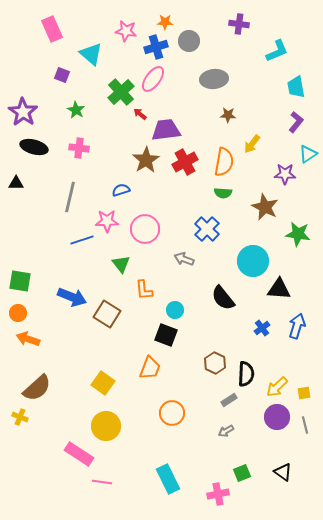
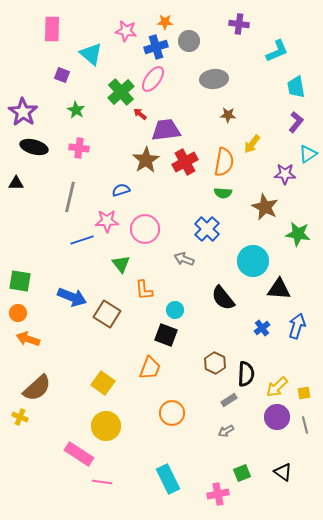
pink rectangle at (52, 29): rotated 25 degrees clockwise
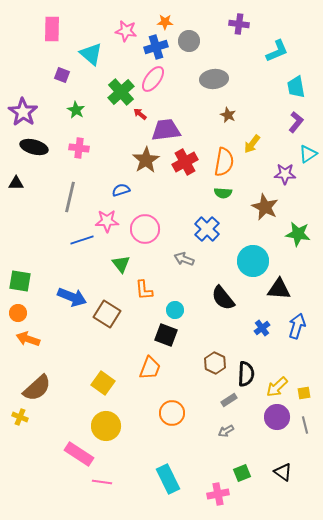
brown star at (228, 115): rotated 21 degrees clockwise
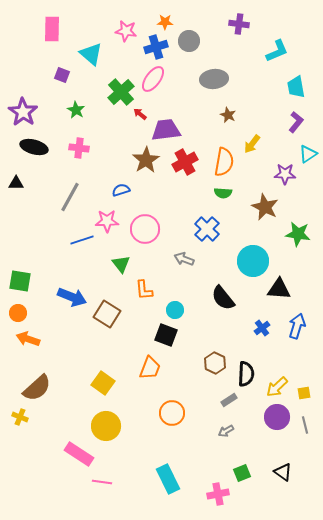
gray line at (70, 197): rotated 16 degrees clockwise
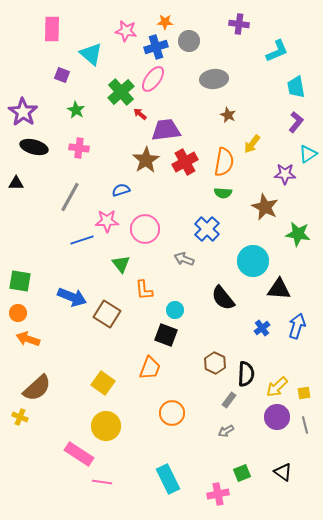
gray rectangle at (229, 400): rotated 21 degrees counterclockwise
